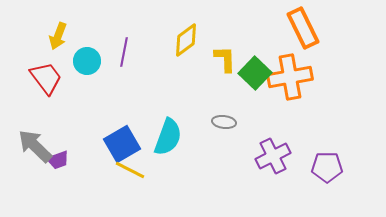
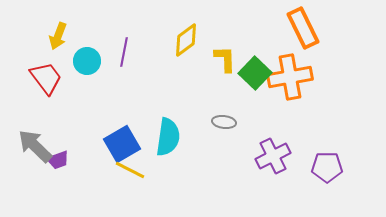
cyan semicircle: rotated 12 degrees counterclockwise
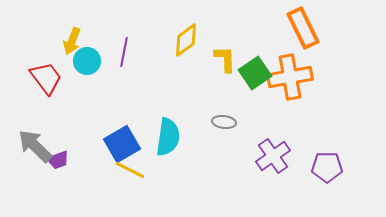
yellow arrow: moved 14 px right, 5 px down
green square: rotated 12 degrees clockwise
purple cross: rotated 8 degrees counterclockwise
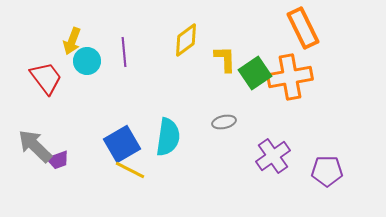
purple line: rotated 16 degrees counterclockwise
gray ellipse: rotated 20 degrees counterclockwise
purple pentagon: moved 4 px down
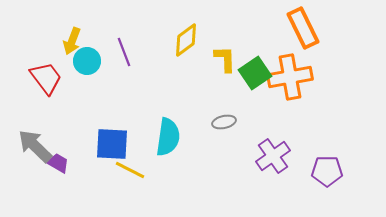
purple line: rotated 16 degrees counterclockwise
blue square: moved 10 px left; rotated 33 degrees clockwise
purple trapezoid: moved 3 px down; rotated 130 degrees counterclockwise
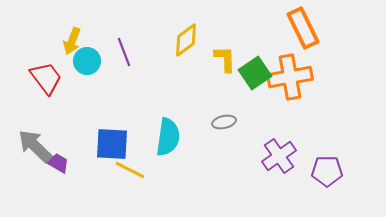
purple cross: moved 6 px right
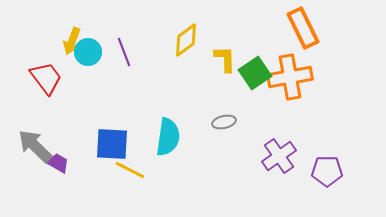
cyan circle: moved 1 px right, 9 px up
